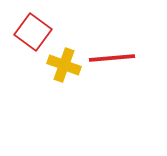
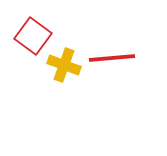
red square: moved 4 px down
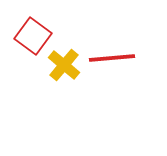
yellow cross: rotated 20 degrees clockwise
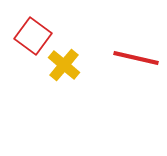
red line: moved 24 px right; rotated 18 degrees clockwise
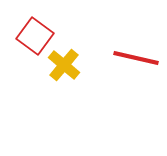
red square: moved 2 px right
